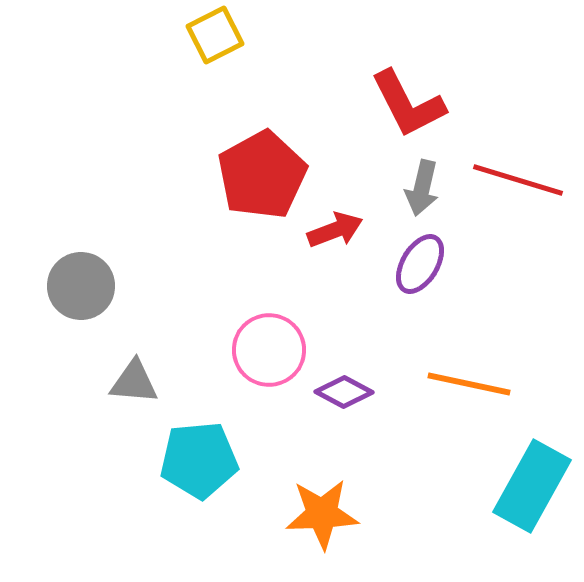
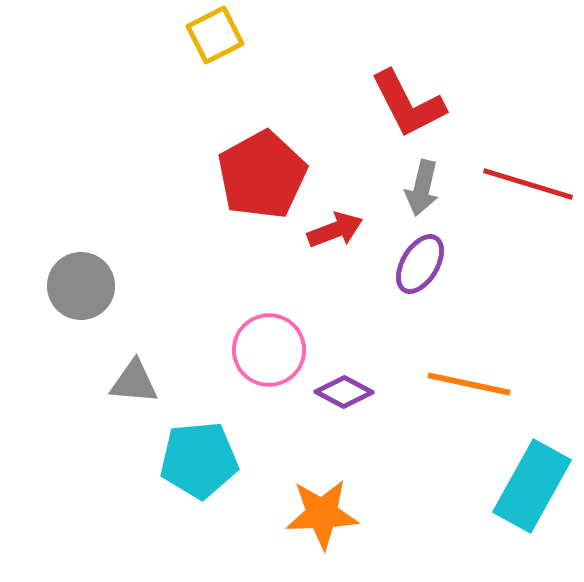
red line: moved 10 px right, 4 px down
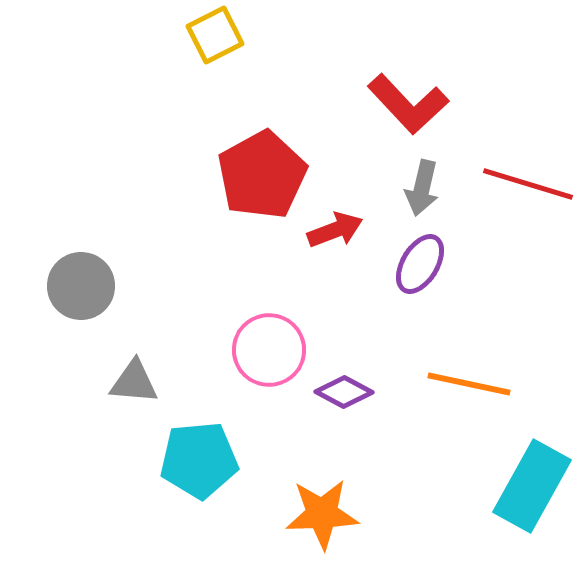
red L-shape: rotated 16 degrees counterclockwise
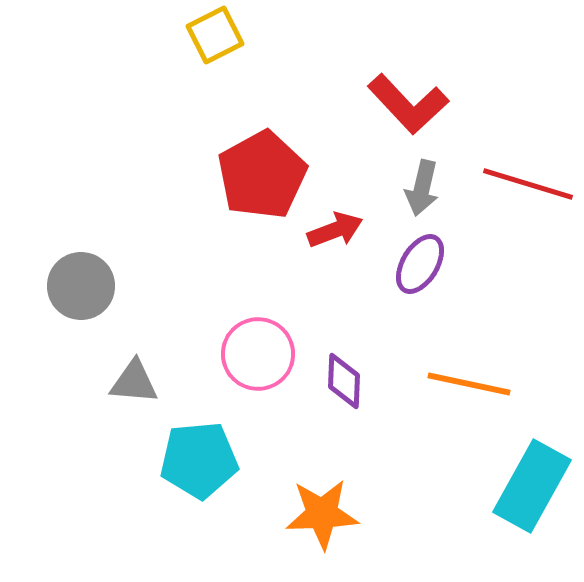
pink circle: moved 11 px left, 4 px down
purple diamond: moved 11 px up; rotated 64 degrees clockwise
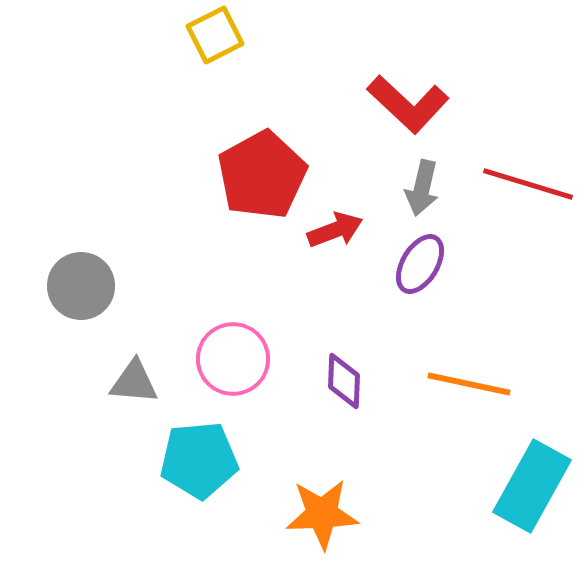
red L-shape: rotated 4 degrees counterclockwise
pink circle: moved 25 px left, 5 px down
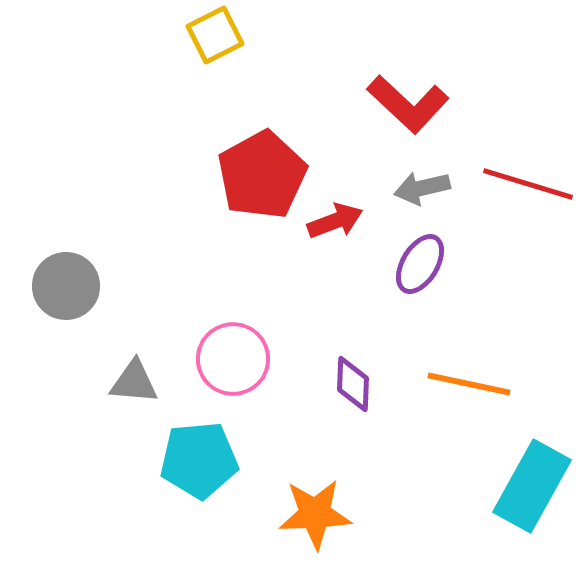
gray arrow: rotated 64 degrees clockwise
red arrow: moved 9 px up
gray circle: moved 15 px left
purple diamond: moved 9 px right, 3 px down
orange star: moved 7 px left
